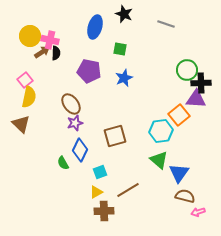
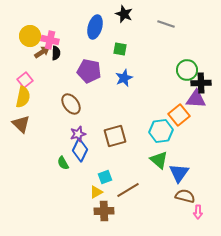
yellow semicircle: moved 6 px left
purple star: moved 3 px right, 11 px down
cyan square: moved 5 px right, 5 px down
pink arrow: rotated 72 degrees counterclockwise
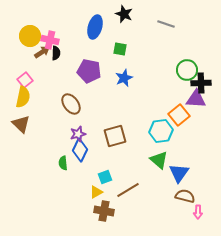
green semicircle: rotated 24 degrees clockwise
brown cross: rotated 12 degrees clockwise
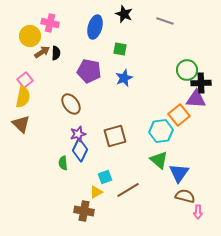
gray line: moved 1 px left, 3 px up
pink cross: moved 17 px up
brown cross: moved 20 px left
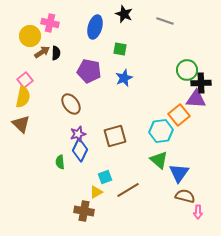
green semicircle: moved 3 px left, 1 px up
